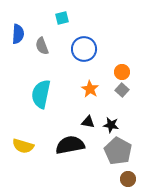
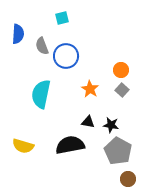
blue circle: moved 18 px left, 7 px down
orange circle: moved 1 px left, 2 px up
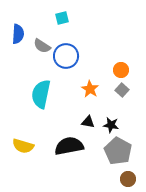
gray semicircle: rotated 36 degrees counterclockwise
black semicircle: moved 1 px left, 1 px down
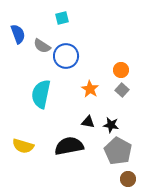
blue semicircle: rotated 24 degrees counterclockwise
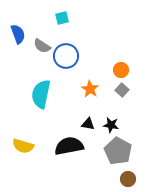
black triangle: moved 2 px down
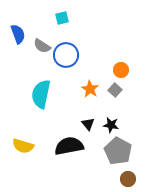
blue circle: moved 1 px up
gray square: moved 7 px left
black triangle: rotated 40 degrees clockwise
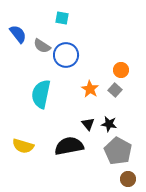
cyan square: rotated 24 degrees clockwise
blue semicircle: rotated 18 degrees counterclockwise
black star: moved 2 px left, 1 px up
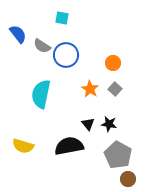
orange circle: moved 8 px left, 7 px up
gray square: moved 1 px up
gray pentagon: moved 4 px down
